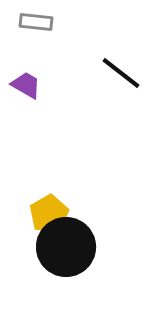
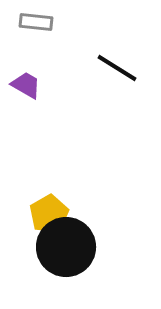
black line: moved 4 px left, 5 px up; rotated 6 degrees counterclockwise
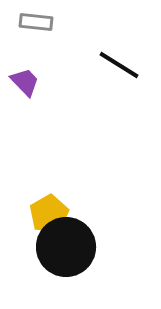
black line: moved 2 px right, 3 px up
purple trapezoid: moved 1 px left, 3 px up; rotated 16 degrees clockwise
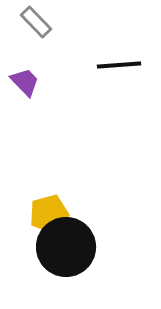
gray rectangle: rotated 40 degrees clockwise
black line: rotated 36 degrees counterclockwise
yellow pentagon: rotated 15 degrees clockwise
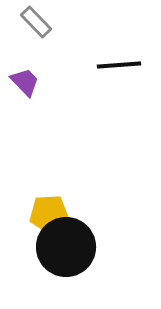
yellow pentagon: rotated 12 degrees clockwise
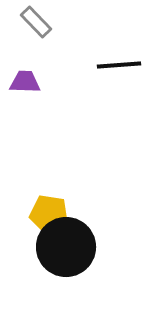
purple trapezoid: rotated 44 degrees counterclockwise
yellow pentagon: rotated 12 degrees clockwise
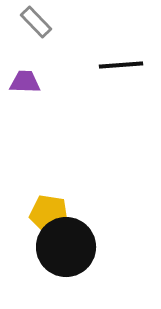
black line: moved 2 px right
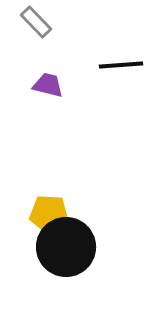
purple trapezoid: moved 23 px right, 3 px down; rotated 12 degrees clockwise
yellow pentagon: rotated 6 degrees counterclockwise
